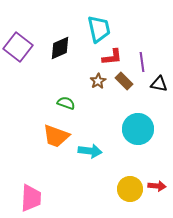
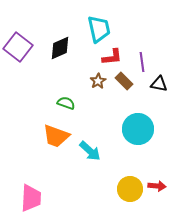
cyan arrow: rotated 35 degrees clockwise
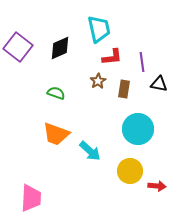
brown rectangle: moved 8 px down; rotated 54 degrees clockwise
green semicircle: moved 10 px left, 10 px up
orange trapezoid: moved 2 px up
yellow circle: moved 18 px up
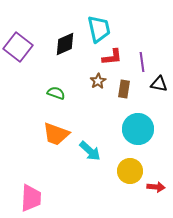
black diamond: moved 5 px right, 4 px up
red arrow: moved 1 px left, 1 px down
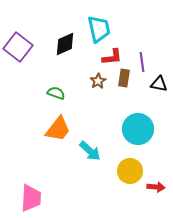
brown rectangle: moved 11 px up
orange trapezoid: moved 2 px right, 5 px up; rotated 72 degrees counterclockwise
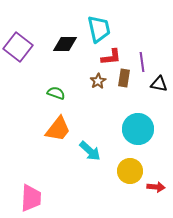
black diamond: rotated 25 degrees clockwise
red L-shape: moved 1 px left
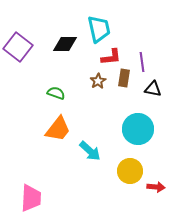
black triangle: moved 6 px left, 5 px down
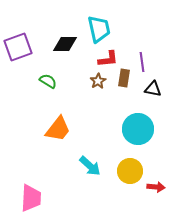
purple square: rotated 32 degrees clockwise
red L-shape: moved 3 px left, 2 px down
green semicircle: moved 8 px left, 12 px up; rotated 12 degrees clockwise
cyan arrow: moved 15 px down
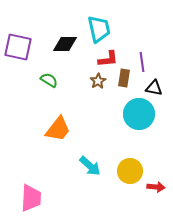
purple square: rotated 32 degrees clockwise
green semicircle: moved 1 px right, 1 px up
black triangle: moved 1 px right, 1 px up
cyan circle: moved 1 px right, 15 px up
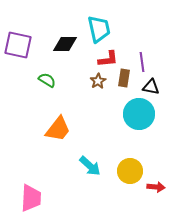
purple square: moved 2 px up
green semicircle: moved 2 px left
black triangle: moved 3 px left, 1 px up
